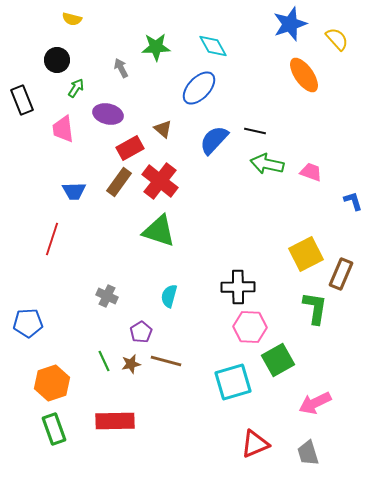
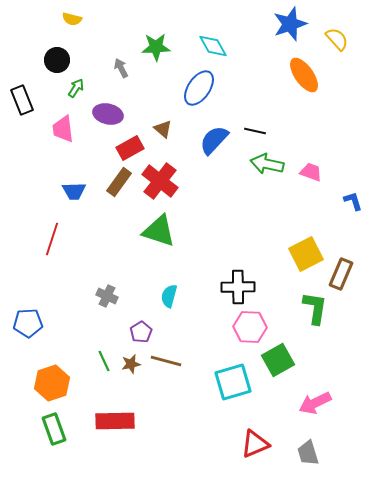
blue ellipse at (199, 88): rotated 9 degrees counterclockwise
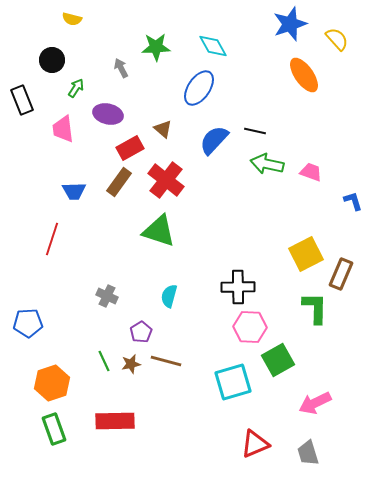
black circle at (57, 60): moved 5 px left
red cross at (160, 181): moved 6 px right, 1 px up
green L-shape at (315, 308): rotated 8 degrees counterclockwise
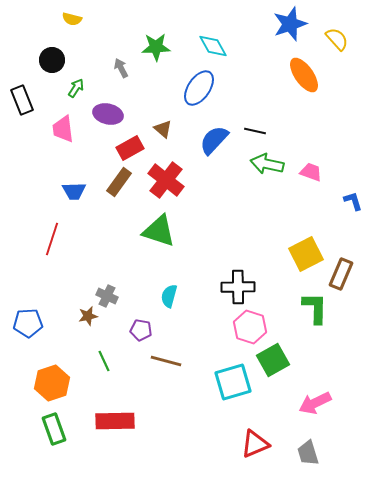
pink hexagon at (250, 327): rotated 16 degrees clockwise
purple pentagon at (141, 332): moved 2 px up; rotated 30 degrees counterclockwise
green square at (278, 360): moved 5 px left
brown star at (131, 364): moved 43 px left, 48 px up
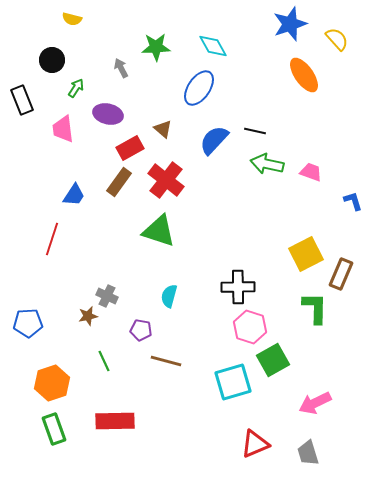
blue trapezoid at (74, 191): moved 4 px down; rotated 55 degrees counterclockwise
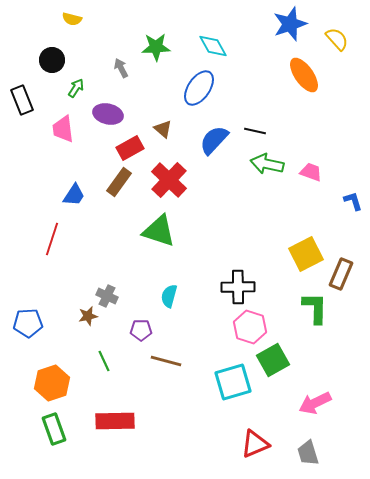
red cross at (166, 180): moved 3 px right; rotated 6 degrees clockwise
purple pentagon at (141, 330): rotated 10 degrees counterclockwise
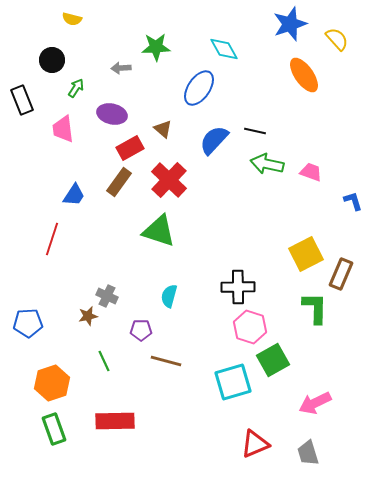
cyan diamond at (213, 46): moved 11 px right, 3 px down
gray arrow at (121, 68): rotated 66 degrees counterclockwise
purple ellipse at (108, 114): moved 4 px right
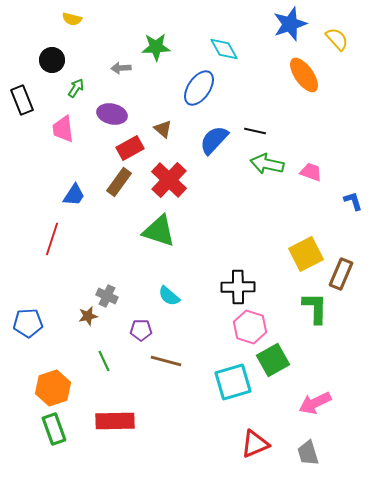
cyan semicircle at (169, 296): rotated 65 degrees counterclockwise
orange hexagon at (52, 383): moved 1 px right, 5 px down
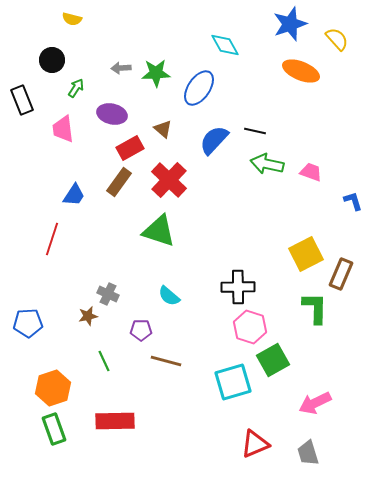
green star at (156, 47): moved 26 px down
cyan diamond at (224, 49): moved 1 px right, 4 px up
orange ellipse at (304, 75): moved 3 px left, 4 px up; rotated 33 degrees counterclockwise
gray cross at (107, 296): moved 1 px right, 2 px up
